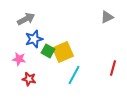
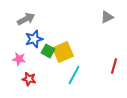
red line: moved 1 px right, 2 px up
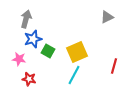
gray arrow: rotated 48 degrees counterclockwise
blue star: moved 1 px left
yellow square: moved 14 px right
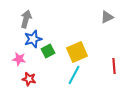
green square: rotated 32 degrees clockwise
red line: rotated 21 degrees counterclockwise
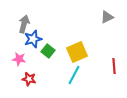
gray arrow: moved 2 px left, 5 px down
green square: rotated 24 degrees counterclockwise
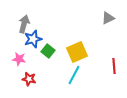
gray triangle: moved 1 px right, 1 px down
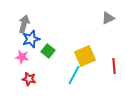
blue star: moved 2 px left
yellow square: moved 8 px right, 4 px down
pink star: moved 3 px right, 2 px up
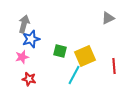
green square: moved 12 px right; rotated 24 degrees counterclockwise
pink star: rotated 24 degrees counterclockwise
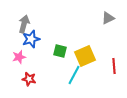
pink star: moved 3 px left
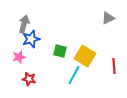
yellow square: rotated 35 degrees counterclockwise
